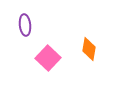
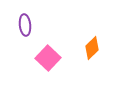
orange diamond: moved 3 px right, 1 px up; rotated 35 degrees clockwise
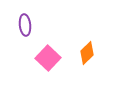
orange diamond: moved 5 px left, 5 px down
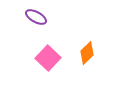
purple ellipse: moved 11 px right, 8 px up; rotated 55 degrees counterclockwise
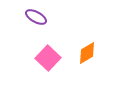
orange diamond: rotated 15 degrees clockwise
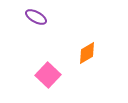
pink square: moved 17 px down
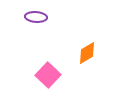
purple ellipse: rotated 25 degrees counterclockwise
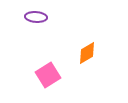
pink square: rotated 15 degrees clockwise
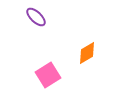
purple ellipse: rotated 40 degrees clockwise
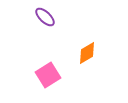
purple ellipse: moved 9 px right
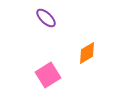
purple ellipse: moved 1 px right, 1 px down
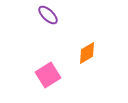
purple ellipse: moved 2 px right, 3 px up
